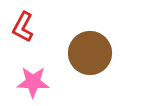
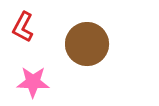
brown circle: moved 3 px left, 9 px up
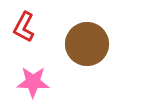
red L-shape: moved 1 px right
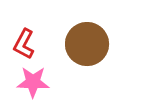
red L-shape: moved 17 px down
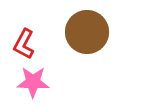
brown circle: moved 12 px up
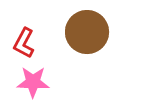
red L-shape: moved 1 px up
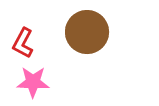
red L-shape: moved 1 px left
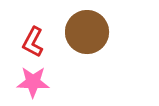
red L-shape: moved 10 px right, 1 px up
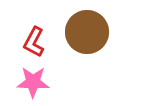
red L-shape: moved 1 px right
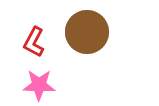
pink star: moved 6 px right, 3 px down
